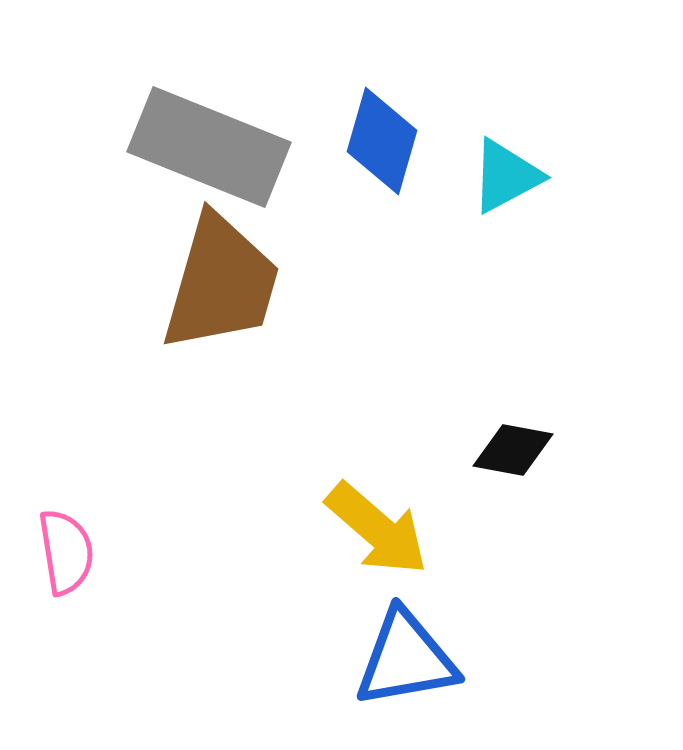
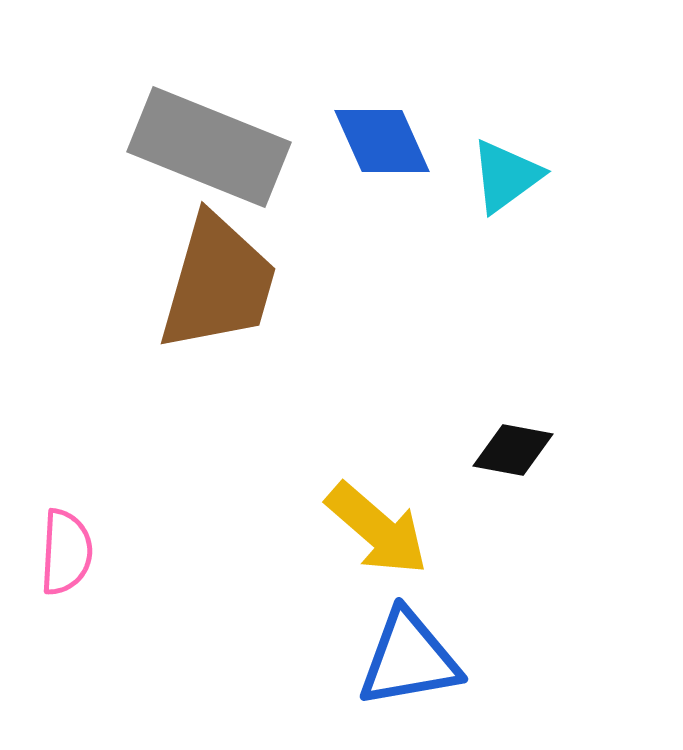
blue diamond: rotated 40 degrees counterclockwise
cyan triangle: rotated 8 degrees counterclockwise
brown trapezoid: moved 3 px left
pink semicircle: rotated 12 degrees clockwise
blue triangle: moved 3 px right
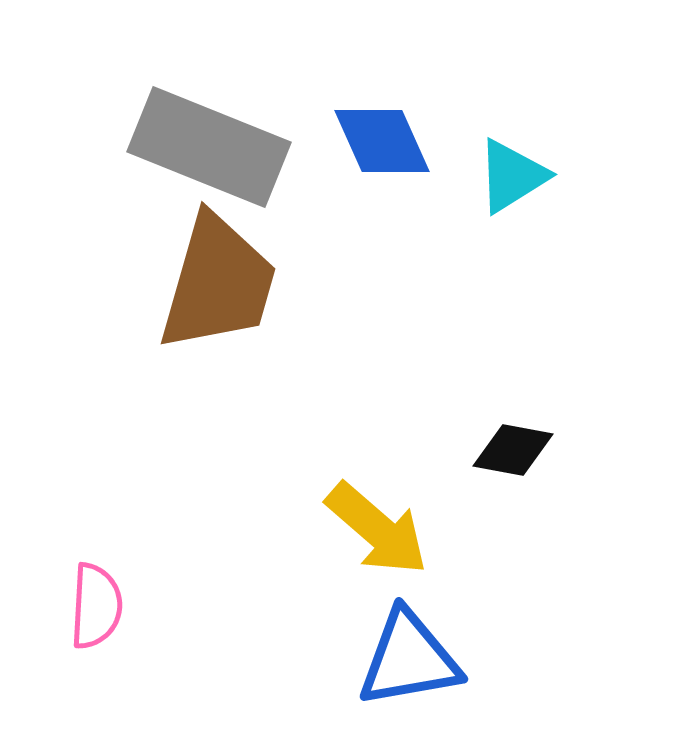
cyan triangle: moved 6 px right; rotated 4 degrees clockwise
pink semicircle: moved 30 px right, 54 px down
